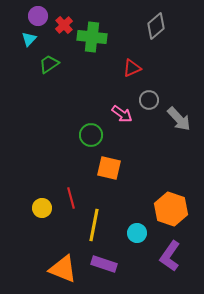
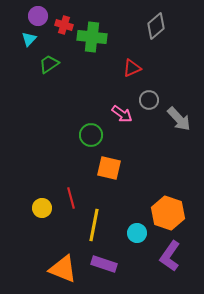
red cross: rotated 30 degrees counterclockwise
orange hexagon: moved 3 px left, 4 px down
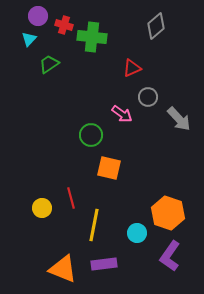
gray circle: moved 1 px left, 3 px up
purple rectangle: rotated 25 degrees counterclockwise
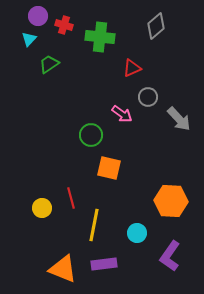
green cross: moved 8 px right
orange hexagon: moved 3 px right, 12 px up; rotated 16 degrees counterclockwise
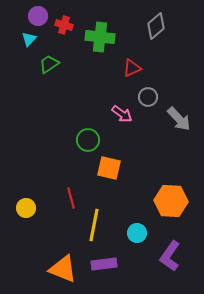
green circle: moved 3 px left, 5 px down
yellow circle: moved 16 px left
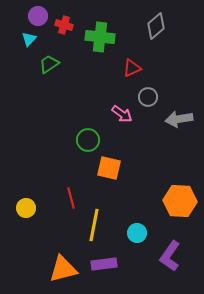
gray arrow: rotated 124 degrees clockwise
orange hexagon: moved 9 px right
orange triangle: rotated 36 degrees counterclockwise
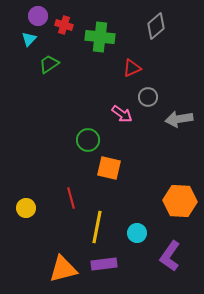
yellow line: moved 3 px right, 2 px down
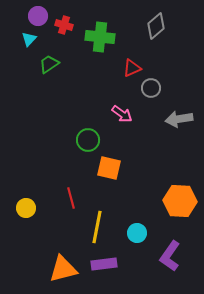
gray circle: moved 3 px right, 9 px up
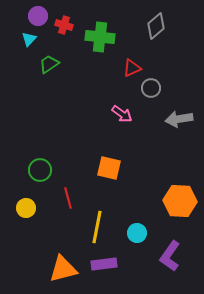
green circle: moved 48 px left, 30 px down
red line: moved 3 px left
